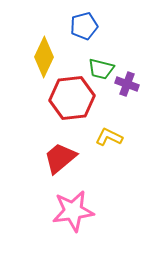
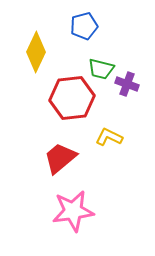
yellow diamond: moved 8 px left, 5 px up
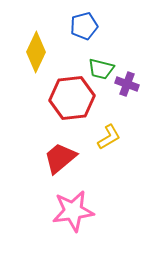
yellow L-shape: rotated 124 degrees clockwise
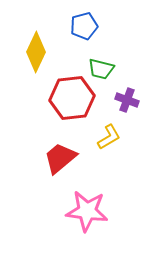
purple cross: moved 16 px down
pink star: moved 14 px right; rotated 15 degrees clockwise
